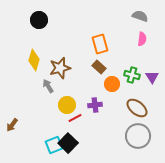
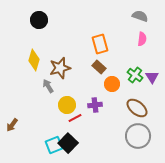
green cross: moved 3 px right; rotated 21 degrees clockwise
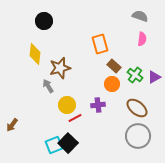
black circle: moved 5 px right, 1 px down
yellow diamond: moved 1 px right, 6 px up; rotated 10 degrees counterclockwise
brown rectangle: moved 15 px right, 1 px up
purple triangle: moved 2 px right; rotated 32 degrees clockwise
purple cross: moved 3 px right
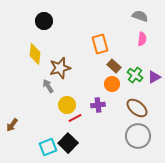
cyan square: moved 6 px left, 2 px down
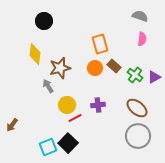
orange circle: moved 17 px left, 16 px up
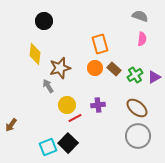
brown rectangle: moved 3 px down
green cross: rotated 21 degrees clockwise
brown arrow: moved 1 px left
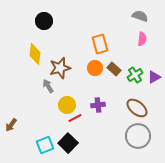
cyan square: moved 3 px left, 2 px up
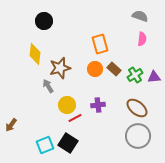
orange circle: moved 1 px down
purple triangle: rotated 24 degrees clockwise
black square: rotated 12 degrees counterclockwise
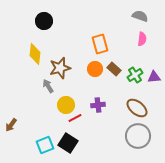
yellow circle: moved 1 px left
